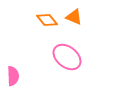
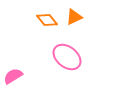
orange triangle: rotated 48 degrees counterclockwise
pink semicircle: rotated 120 degrees counterclockwise
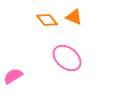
orange triangle: rotated 48 degrees clockwise
pink ellipse: moved 1 px down
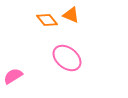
orange triangle: moved 3 px left, 2 px up
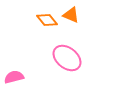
pink semicircle: moved 1 px right, 1 px down; rotated 18 degrees clockwise
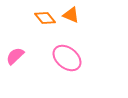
orange diamond: moved 2 px left, 2 px up
pink semicircle: moved 1 px right, 21 px up; rotated 30 degrees counterclockwise
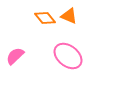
orange triangle: moved 2 px left, 1 px down
pink ellipse: moved 1 px right, 2 px up
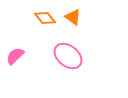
orange triangle: moved 4 px right, 1 px down; rotated 12 degrees clockwise
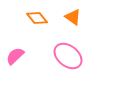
orange diamond: moved 8 px left
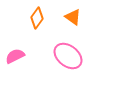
orange diamond: rotated 75 degrees clockwise
pink semicircle: rotated 18 degrees clockwise
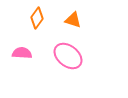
orange triangle: moved 3 px down; rotated 18 degrees counterclockwise
pink semicircle: moved 7 px right, 3 px up; rotated 30 degrees clockwise
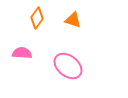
pink ellipse: moved 10 px down
